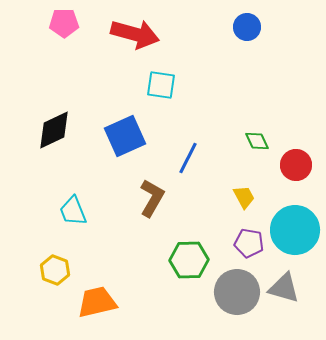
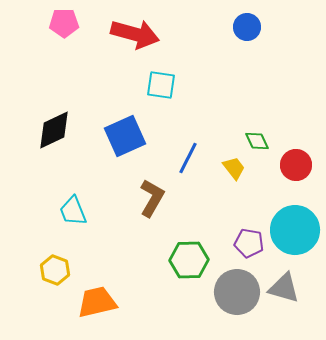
yellow trapezoid: moved 10 px left, 29 px up; rotated 10 degrees counterclockwise
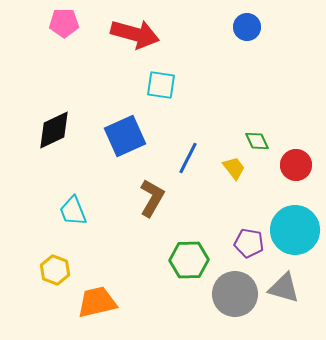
gray circle: moved 2 px left, 2 px down
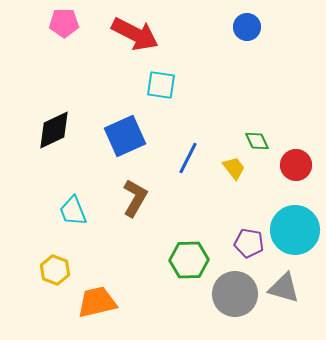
red arrow: rotated 12 degrees clockwise
brown L-shape: moved 17 px left
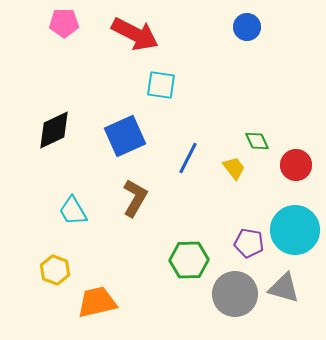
cyan trapezoid: rotated 8 degrees counterclockwise
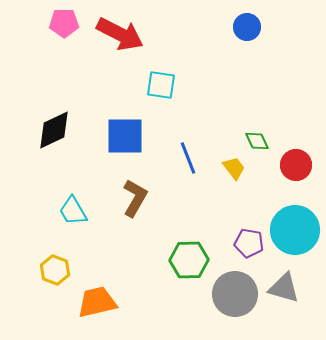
red arrow: moved 15 px left
blue square: rotated 24 degrees clockwise
blue line: rotated 48 degrees counterclockwise
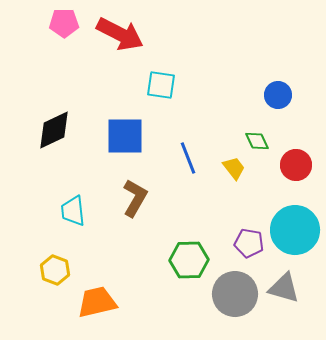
blue circle: moved 31 px right, 68 px down
cyan trapezoid: rotated 24 degrees clockwise
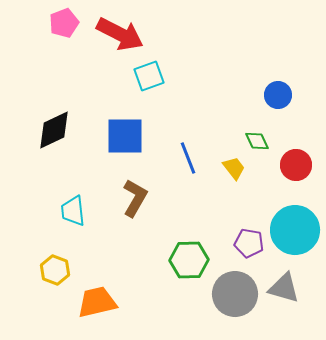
pink pentagon: rotated 20 degrees counterclockwise
cyan square: moved 12 px left, 9 px up; rotated 28 degrees counterclockwise
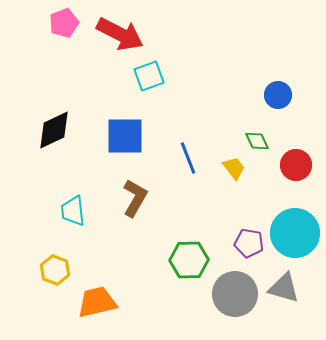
cyan circle: moved 3 px down
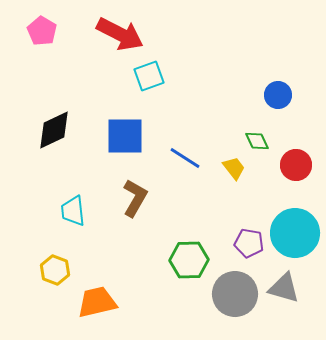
pink pentagon: moved 22 px left, 8 px down; rotated 20 degrees counterclockwise
blue line: moved 3 px left; rotated 36 degrees counterclockwise
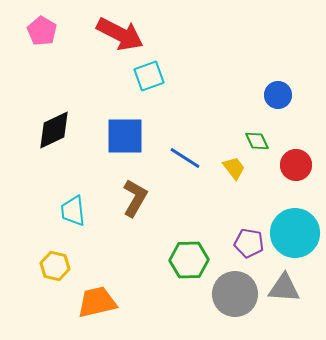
yellow hexagon: moved 4 px up; rotated 8 degrees counterclockwise
gray triangle: rotated 12 degrees counterclockwise
